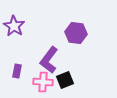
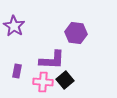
purple L-shape: moved 3 px right; rotated 124 degrees counterclockwise
black square: rotated 18 degrees counterclockwise
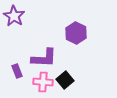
purple star: moved 10 px up
purple hexagon: rotated 20 degrees clockwise
purple L-shape: moved 8 px left, 2 px up
purple rectangle: rotated 32 degrees counterclockwise
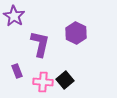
purple L-shape: moved 4 px left, 14 px up; rotated 80 degrees counterclockwise
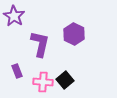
purple hexagon: moved 2 px left, 1 px down
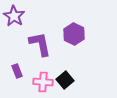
purple L-shape: rotated 24 degrees counterclockwise
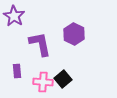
purple rectangle: rotated 16 degrees clockwise
black square: moved 2 px left, 1 px up
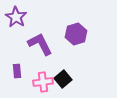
purple star: moved 2 px right, 1 px down
purple hexagon: moved 2 px right; rotated 15 degrees clockwise
purple L-shape: rotated 16 degrees counterclockwise
pink cross: rotated 12 degrees counterclockwise
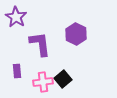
purple hexagon: rotated 15 degrees counterclockwise
purple L-shape: rotated 20 degrees clockwise
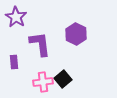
purple rectangle: moved 3 px left, 9 px up
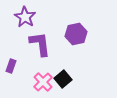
purple star: moved 9 px right
purple hexagon: rotated 20 degrees clockwise
purple rectangle: moved 3 px left, 4 px down; rotated 24 degrees clockwise
pink cross: rotated 36 degrees counterclockwise
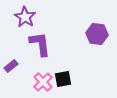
purple hexagon: moved 21 px right; rotated 20 degrees clockwise
purple rectangle: rotated 32 degrees clockwise
black square: rotated 30 degrees clockwise
